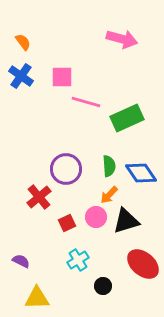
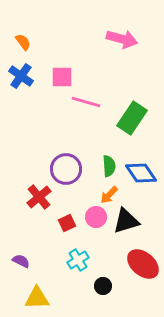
green rectangle: moved 5 px right; rotated 32 degrees counterclockwise
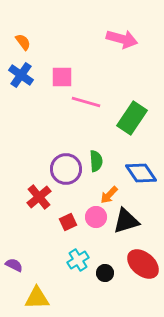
blue cross: moved 1 px up
green semicircle: moved 13 px left, 5 px up
red square: moved 1 px right, 1 px up
purple semicircle: moved 7 px left, 4 px down
black circle: moved 2 px right, 13 px up
